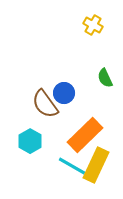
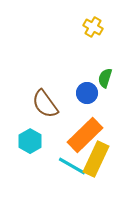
yellow cross: moved 2 px down
green semicircle: rotated 42 degrees clockwise
blue circle: moved 23 px right
yellow rectangle: moved 6 px up
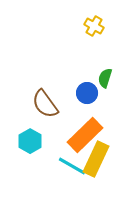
yellow cross: moved 1 px right, 1 px up
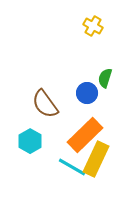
yellow cross: moved 1 px left
cyan line: moved 1 px down
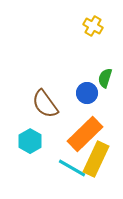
orange rectangle: moved 1 px up
cyan line: moved 1 px down
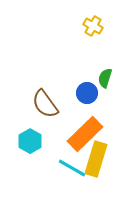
yellow rectangle: rotated 8 degrees counterclockwise
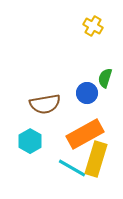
brown semicircle: rotated 64 degrees counterclockwise
orange rectangle: rotated 15 degrees clockwise
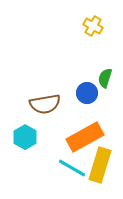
orange rectangle: moved 3 px down
cyan hexagon: moved 5 px left, 4 px up
yellow rectangle: moved 4 px right, 6 px down
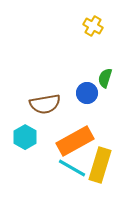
orange rectangle: moved 10 px left, 4 px down
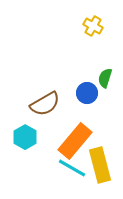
brown semicircle: rotated 20 degrees counterclockwise
orange rectangle: rotated 21 degrees counterclockwise
yellow rectangle: rotated 32 degrees counterclockwise
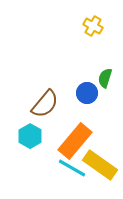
brown semicircle: rotated 20 degrees counterclockwise
cyan hexagon: moved 5 px right, 1 px up
yellow rectangle: rotated 40 degrees counterclockwise
